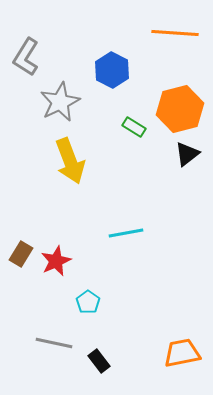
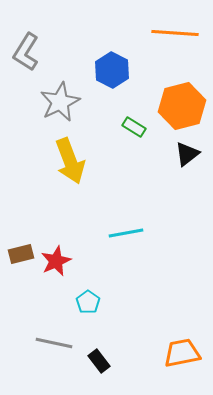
gray L-shape: moved 5 px up
orange hexagon: moved 2 px right, 3 px up
brown rectangle: rotated 45 degrees clockwise
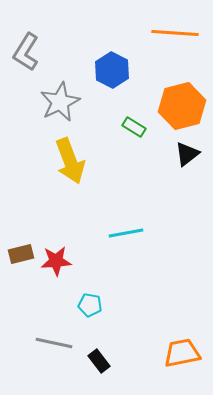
red star: rotated 20 degrees clockwise
cyan pentagon: moved 2 px right, 3 px down; rotated 25 degrees counterclockwise
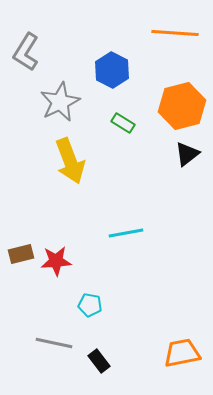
green rectangle: moved 11 px left, 4 px up
